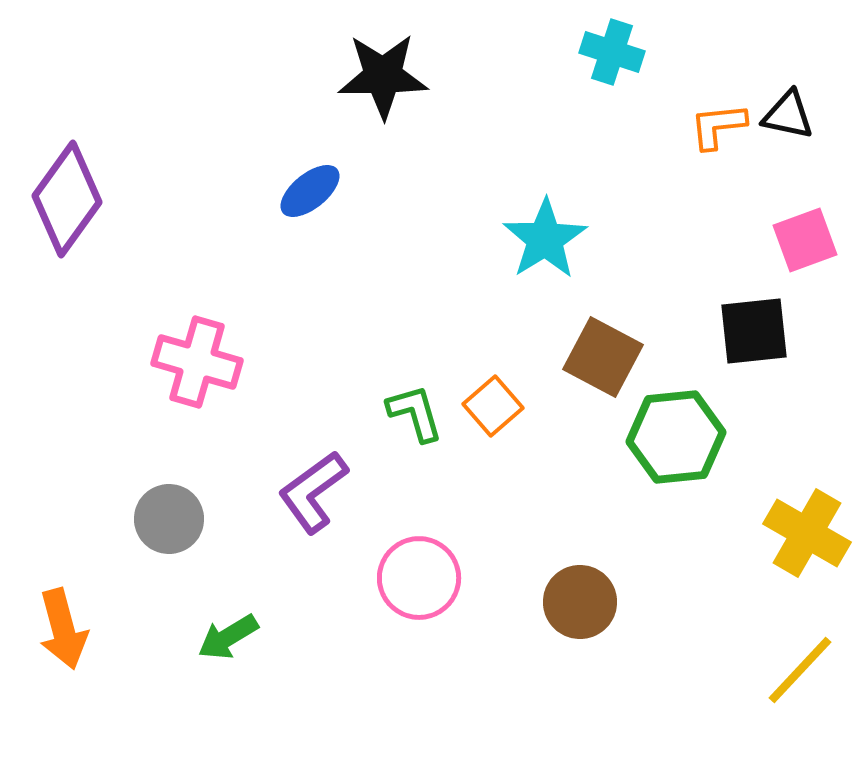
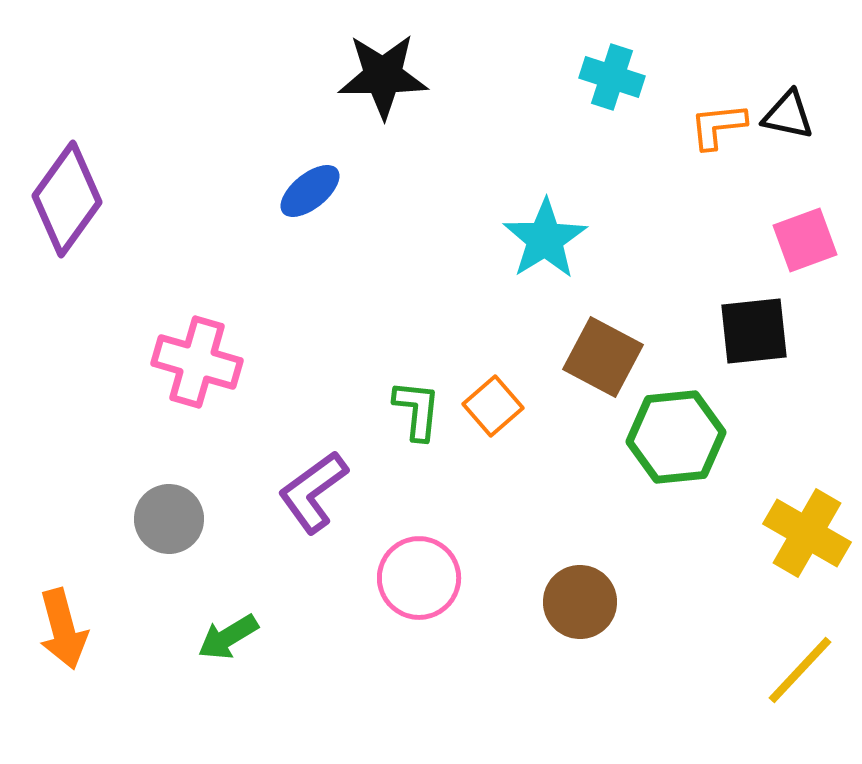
cyan cross: moved 25 px down
green L-shape: moved 2 px right, 3 px up; rotated 22 degrees clockwise
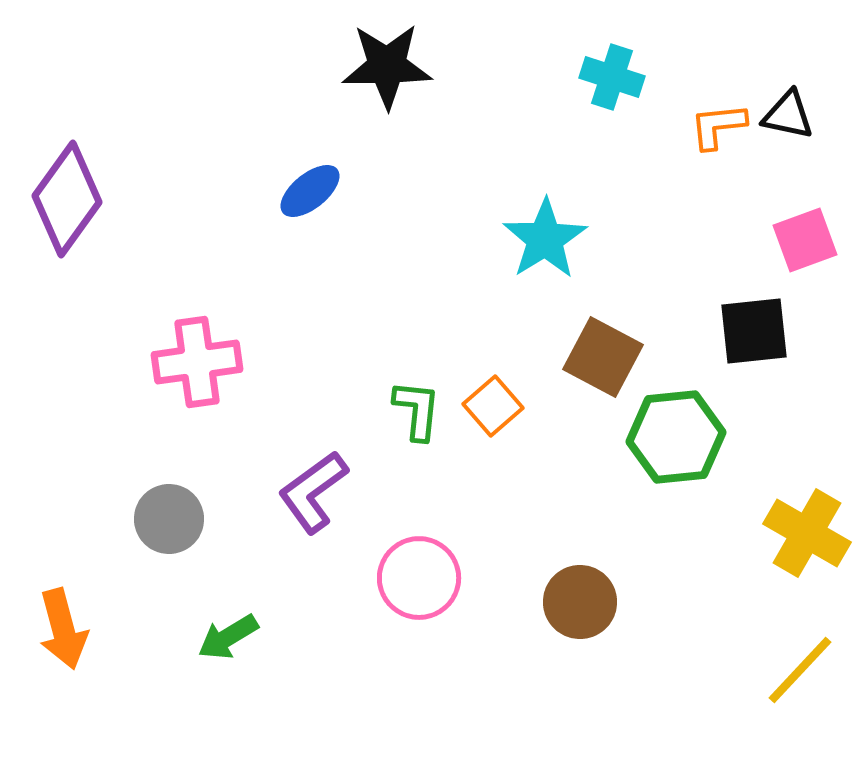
black star: moved 4 px right, 10 px up
pink cross: rotated 24 degrees counterclockwise
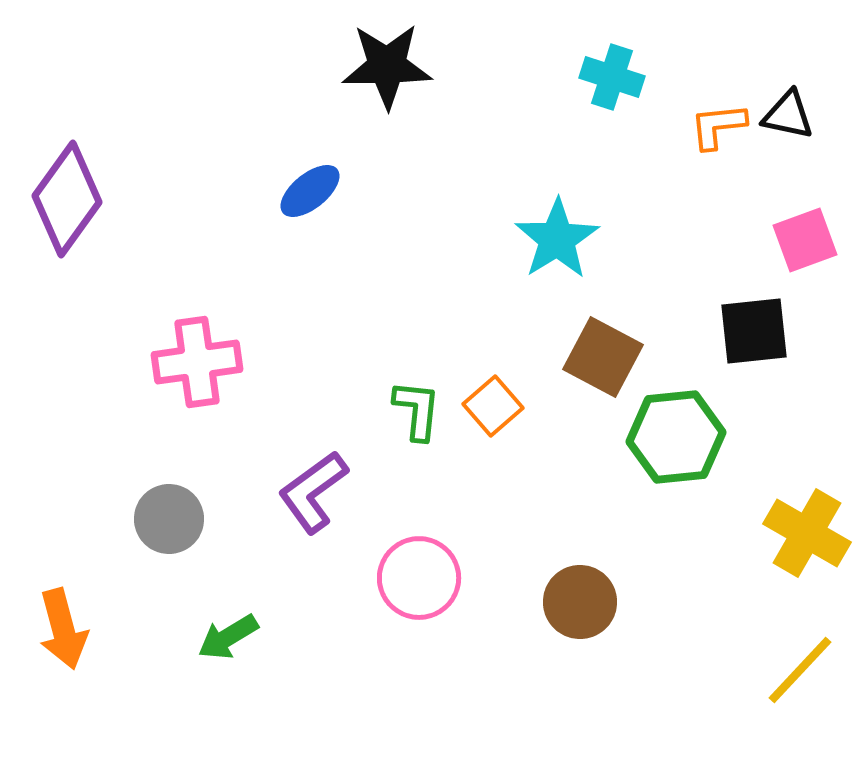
cyan star: moved 12 px right
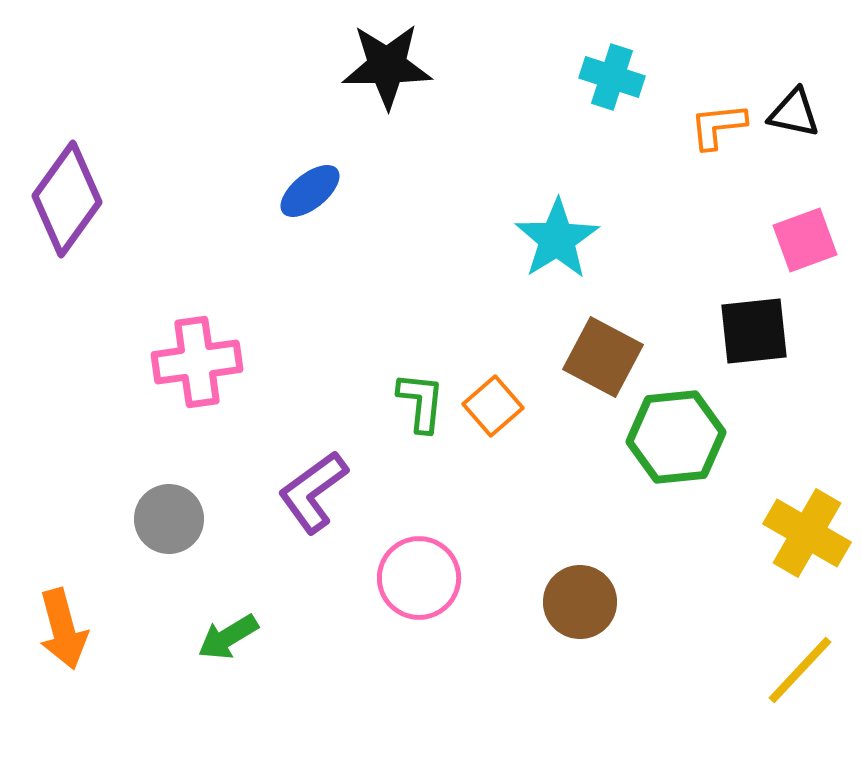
black triangle: moved 6 px right, 2 px up
green L-shape: moved 4 px right, 8 px up
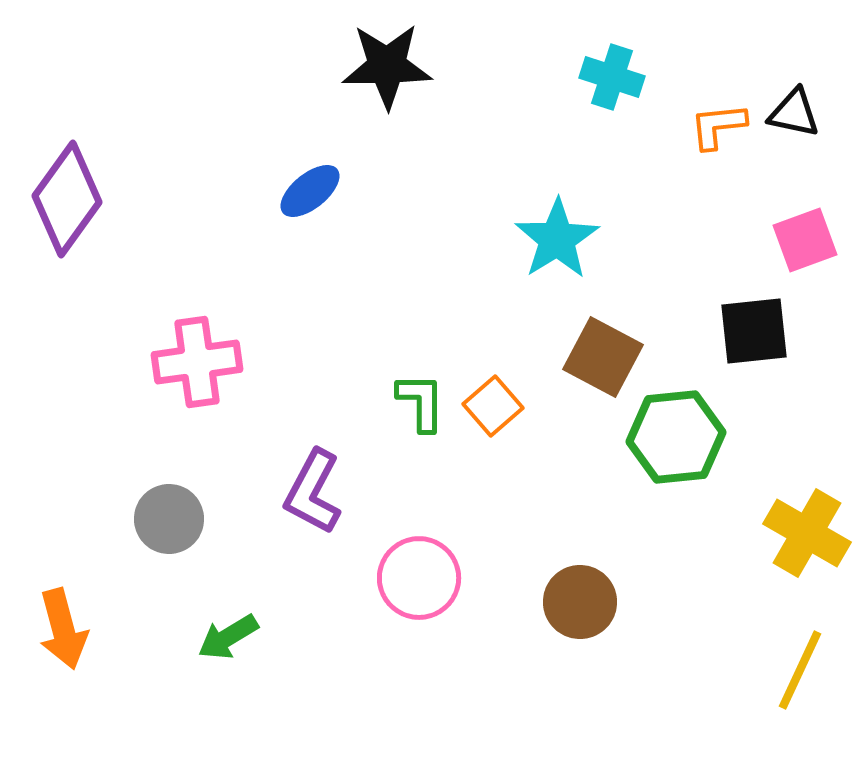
green L-shape: rotated 6 degrees counterclockwise
purple L-shape: rotated 26 degrees counterclockwise
yellow line: rotated 18 degrees counterclockwise
